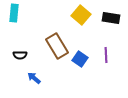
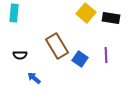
yellow square: moved 5 px right, 2 px up
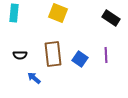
yellow square: moved 28 px left; rotated 18 degrees counterclockwise
black rectangle: rotated 24 degrees clockwise
brown rectangle: moved 4 px left, 8 px down; rotated 25 degrees clockwise
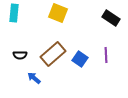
brown rectangle: rotated 55 degrees clockwise
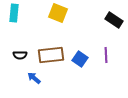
black rectangle: moved 3 px right, 2 px down
brown rectangle: moved 2 px left, 1 px down; rotated 35 degrees clockwise
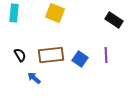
yellow square: moved 3 px left
black semicircle: rotated 120 degrees counterclockwise
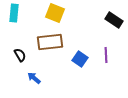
brown rectangle: moved 1 px left, 13 px up
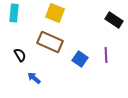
brown rectangle: rotated 30 degrees clockwise
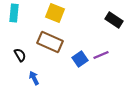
purple line: moved 5 px left; rotated 70 degrees clockwise
blue square: rotated 21 degrees clockwise
blue arrow: rotated 24 degrees clockwise
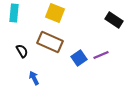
black semicircle: moved 2 px right, 4 px up
blue square: moved 1 px left, 1 px up
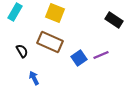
cyan rectangle: moved 1 px right, 1 px up; rotated 24 degrees clockwise
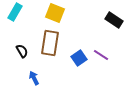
brown rectangle: moved 1 px down; rotated 75 degrees clockwise
purple line: rotated 56 degrees clockwise
